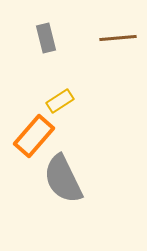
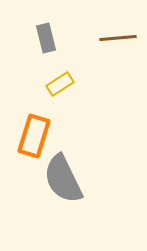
yellow rectangle: moved 17 px up
orange rectangle: rotated 24 degrees counterclockwise
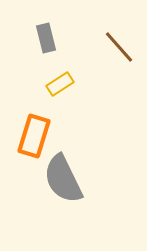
brown line: moved 1 px right, 9 px down; rotated 54 degrees clockwise
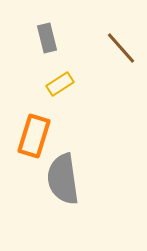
gray rectangle: moved 1 px right
brown line: moved 2 px right, 1 px down
gray semicircle: rotated 18 degrees clockwise
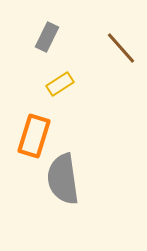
gray rectangle: moved 1 px up; rotated 40 degrees clockwise
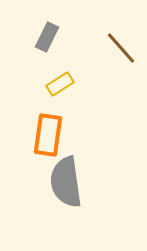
orange rectangle: moved 14 px right, 1 px up; rotated 9 degrees counterclockwise
gray semicircle: moved 3 px right, 3 px down
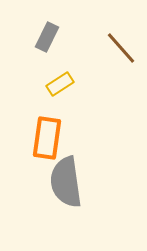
orange rectangle: moved 1 px left, 3 px down
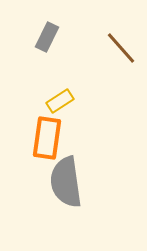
yellow rectangle: moved 17 px down
